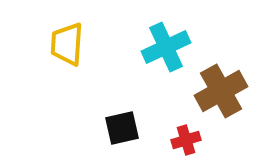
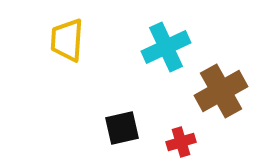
yellow trapezoid: moved 4 px up
red cross: moved 5 px left, 2 px down
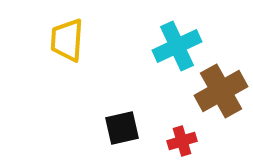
cyan cross: moved 11 px right, 1 px up
red cross: moved 1 px right, 1 px up
